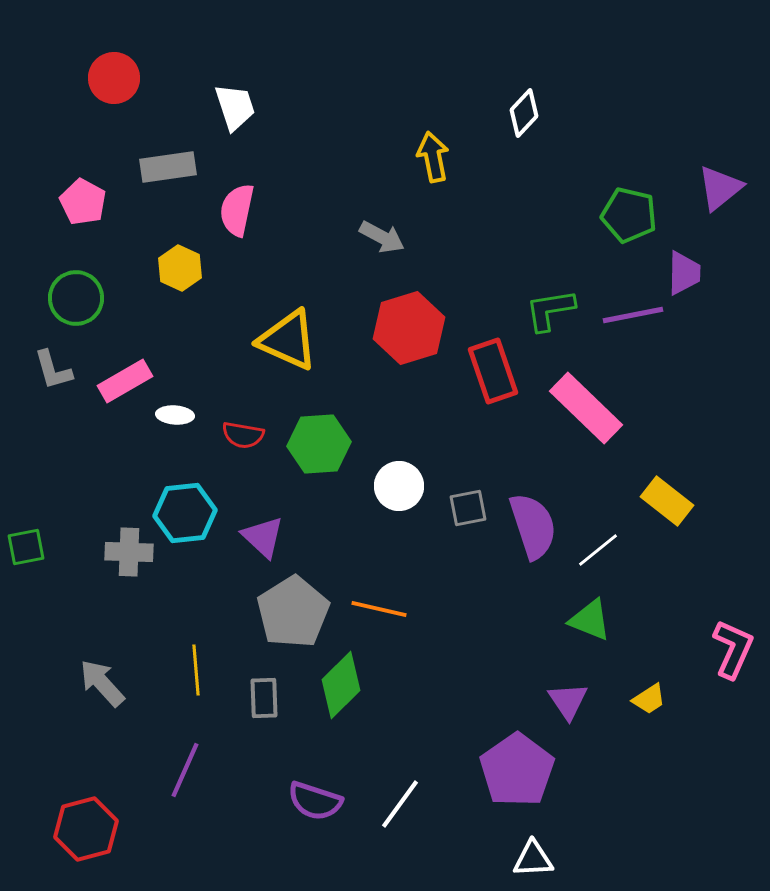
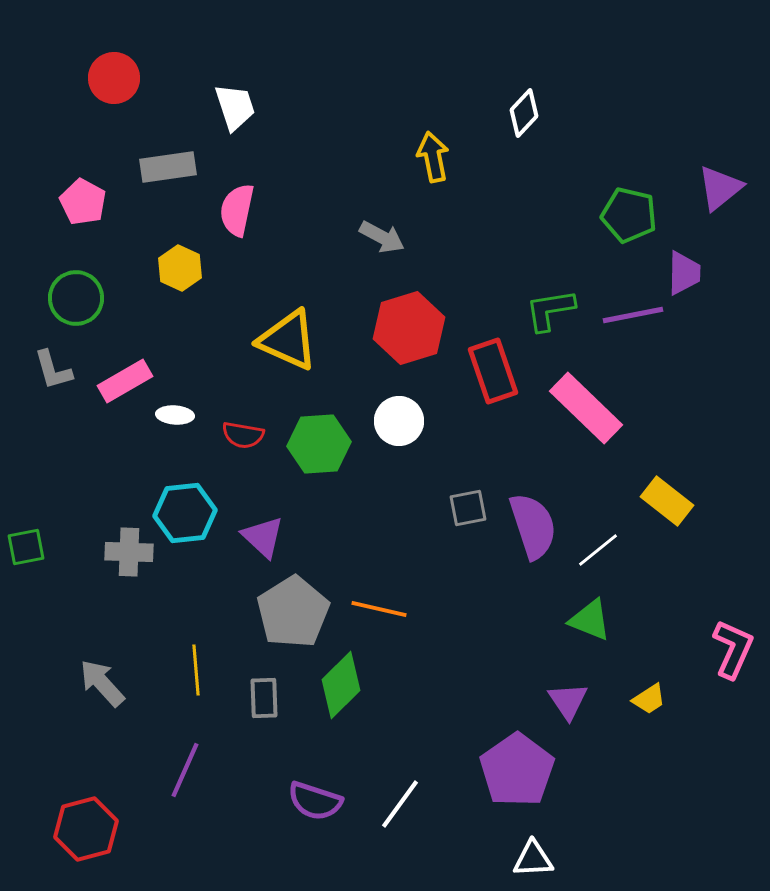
white circle at (399, 486): moved 65 px up
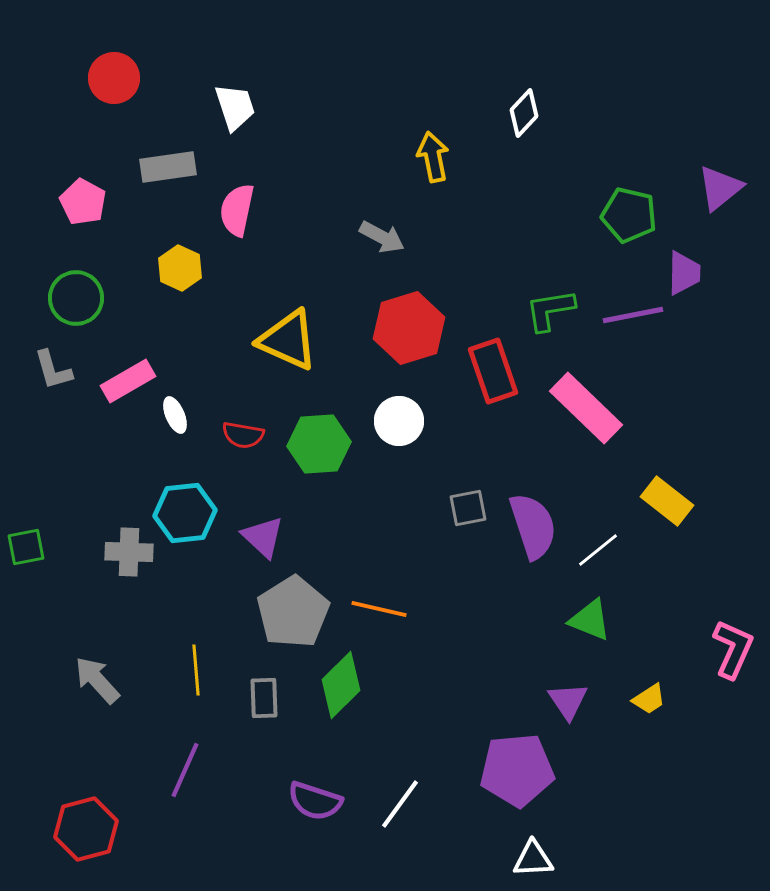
pink rectangle at (125, 381): moved 3 px right
white ellipse at (175, 415): rotated 63 degrees clockwise
gray arrow at (102, 683): moved 5 px left, 3 px up
purple pentagon at (517, 770): rotated 30 degrees clockwise
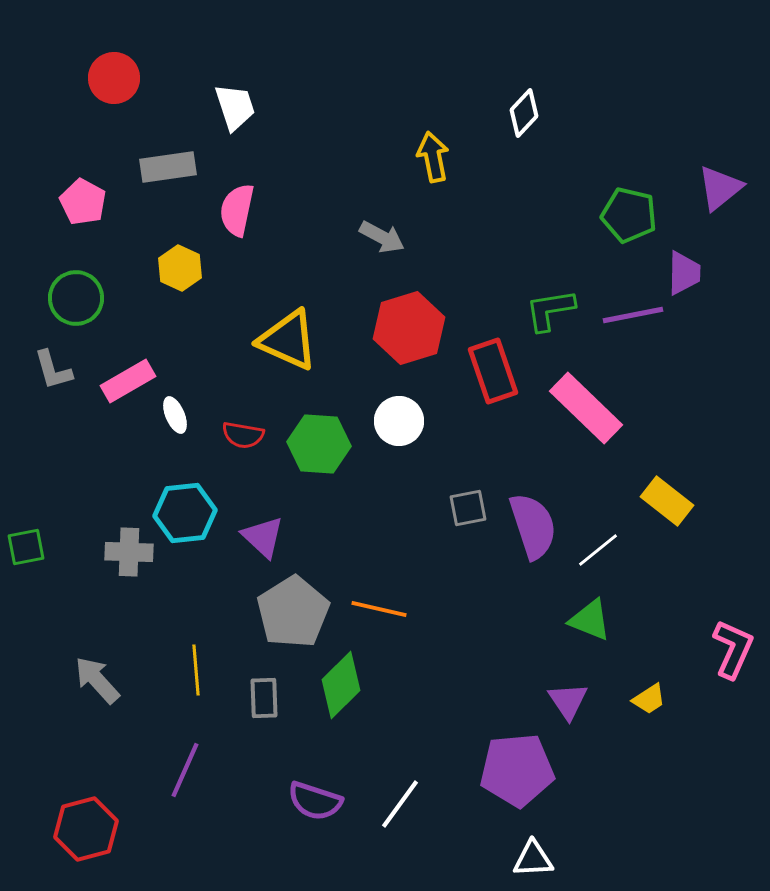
green hexagon at (319, 444): rotated 8 degrees clockwise
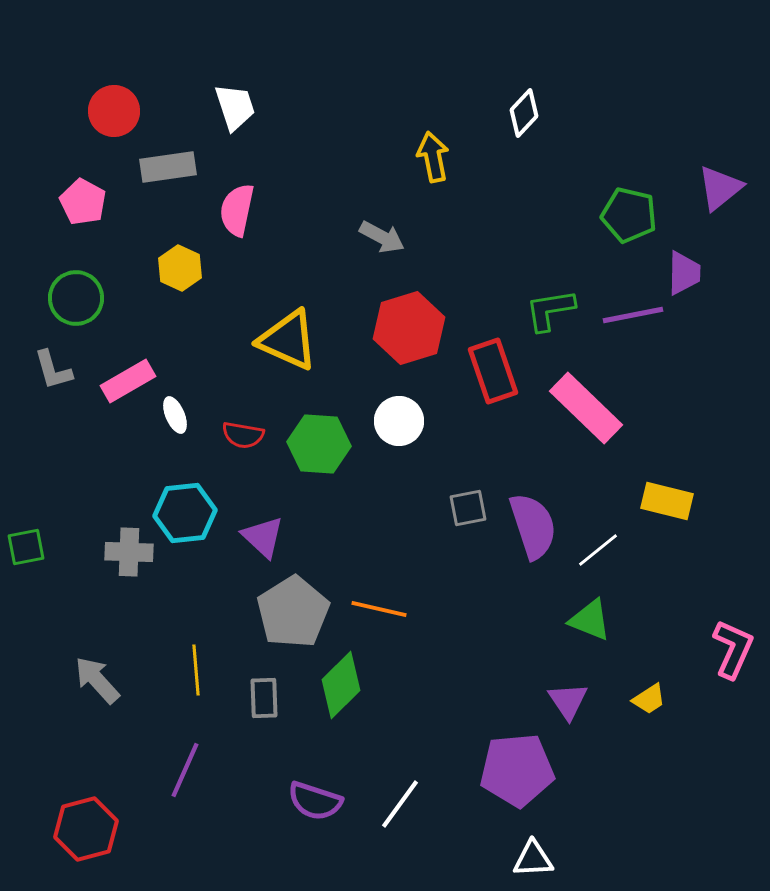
red circle at (114, 78): moved 33 px down
yellow rectangle at (667, 501): rotated 24 degrees counterclockwise
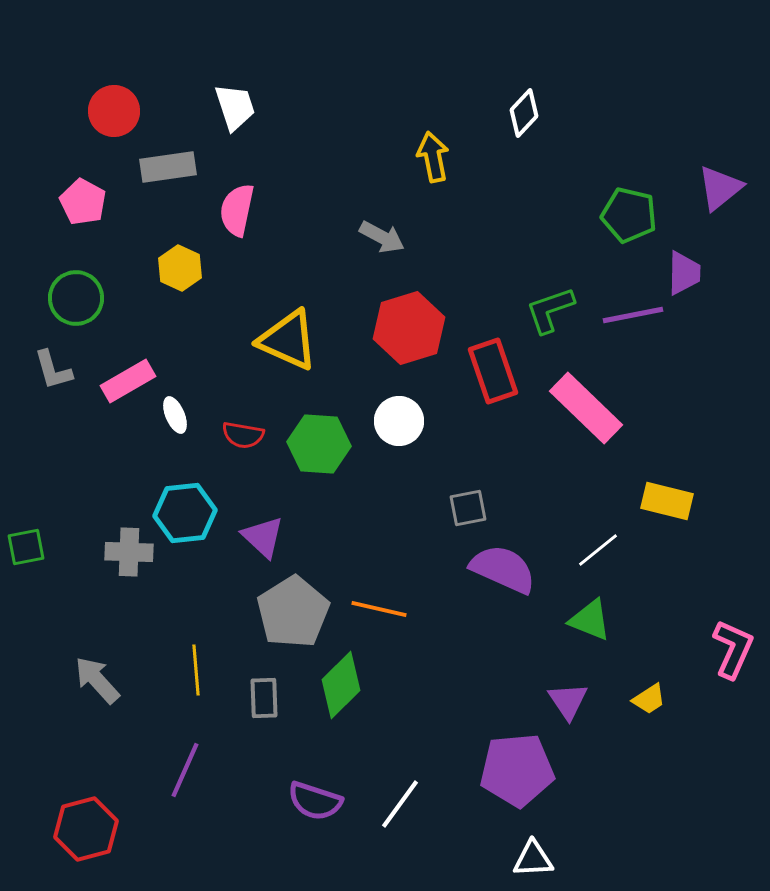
green L-shape at (550, 310): rotated 10 degrees counterclockwise
purple semicircle at (533, 526): moved 30 px left, 43 px down; rotated 48 degrees counterclockwise
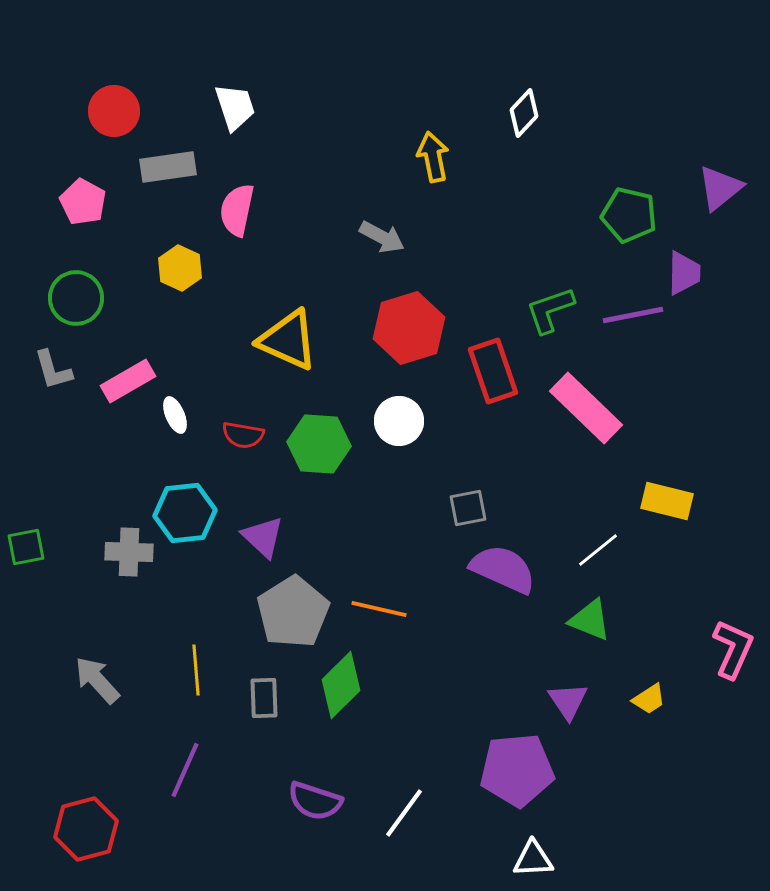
white line at (400, 804): moved 4 px right, 9 px down
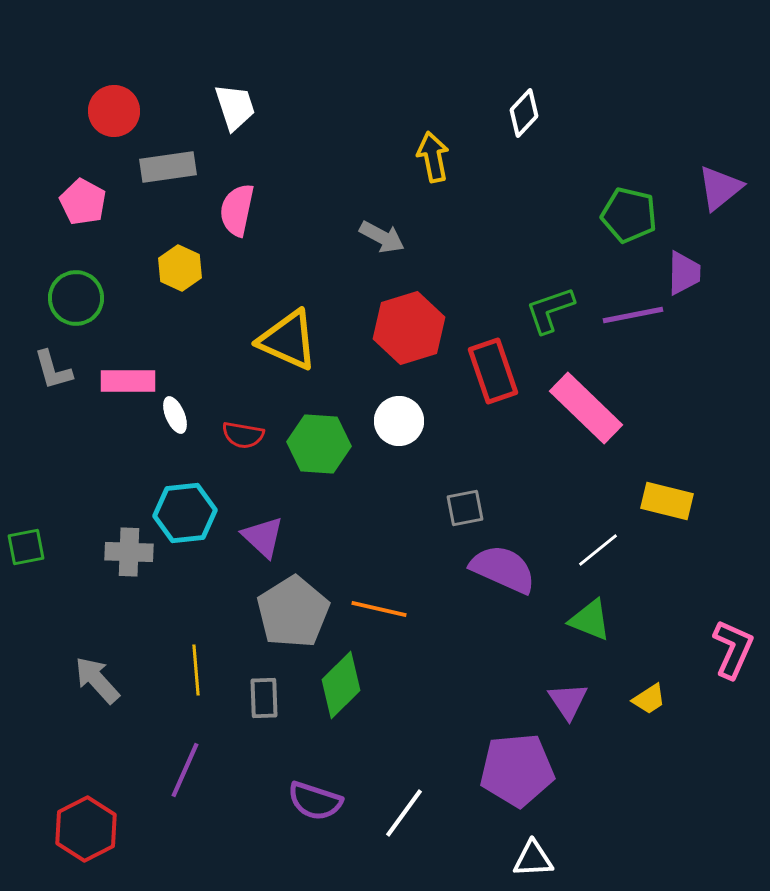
pink rectangle at (128, 381): rotated 30 degrees clockwise
gray square at (468, 508): moved 3 px left
red hexagon at (86, 829): rotated 12 degrees counterclockwise
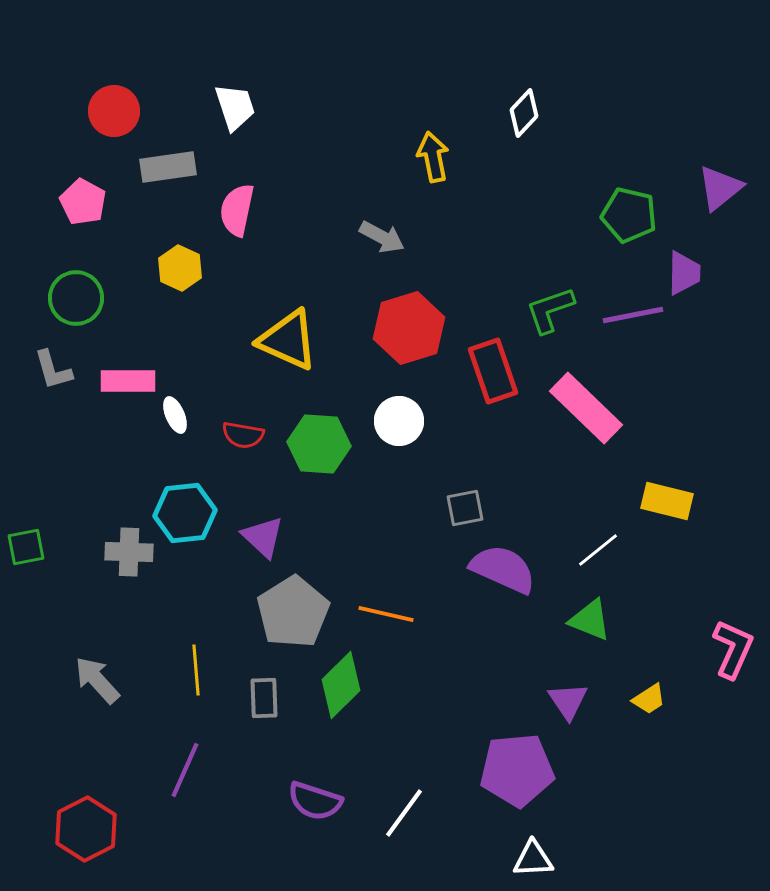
orange line at (379, 609): moved 7 px right, 5 px down
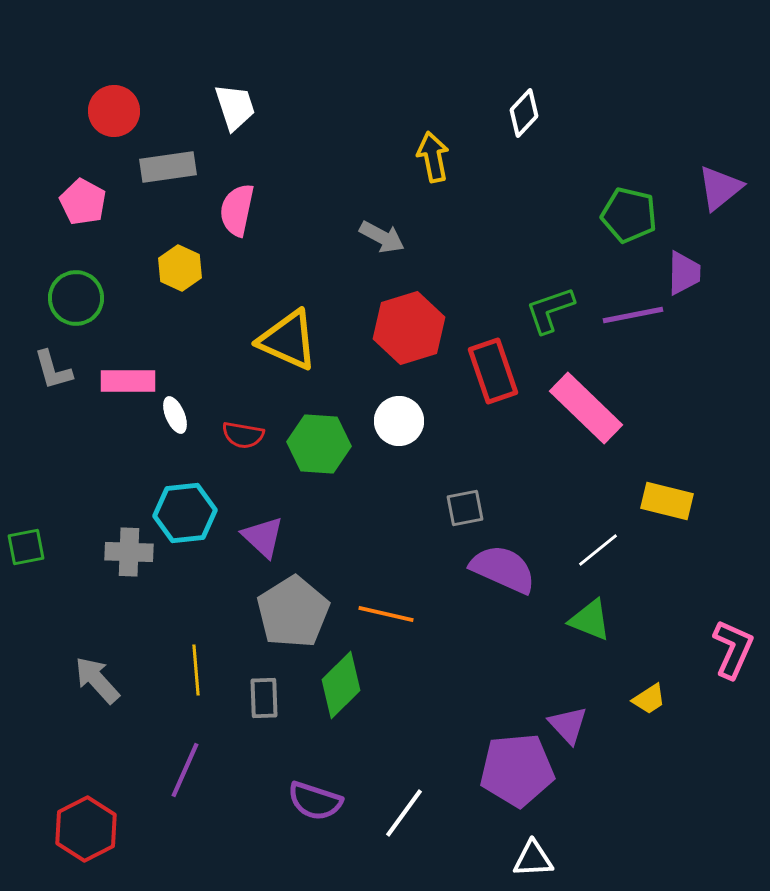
purple triangle at (568, 701): moved 24 px down; rotated 9 degrees counterclockwise
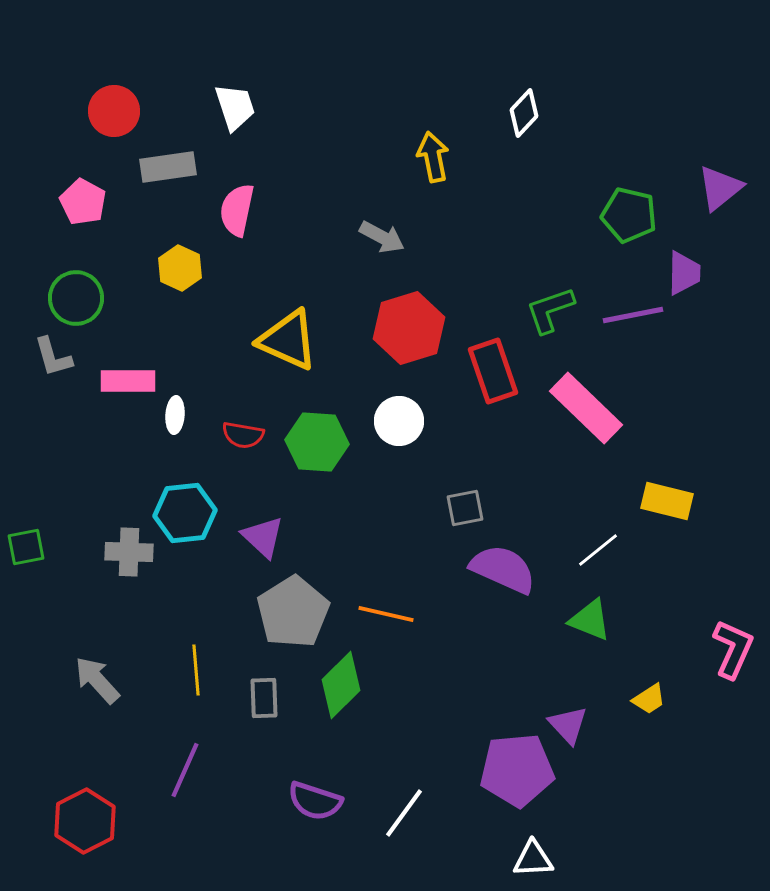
gray L-shape at (53, 370): moved 13 px up
white ellipse at (175, 415): rotated 27 degrees clockwise
green hexagon at (319, 444): moved 2 px left, 2 px up
red hexagon at (86, 829): moved 1 px left, 8 px up
